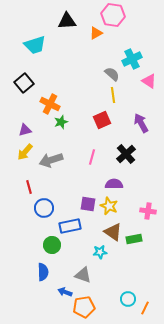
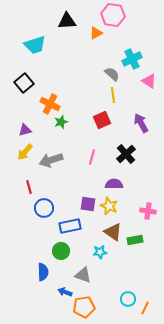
green rectangle: moved 1 px right, 1 px down
green circle: moved 9 px right, 6 px down
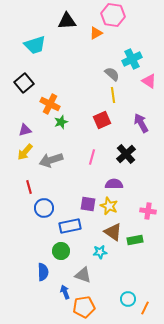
blue arrow: rotated 48 degrees clockwise
